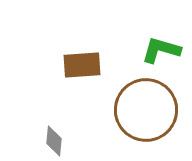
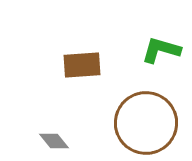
brown circle: moved 13 px down
gray diamond: rotated 44 degrees counterclockwise
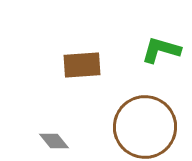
brown circle: moved 1 px left, 4 px down
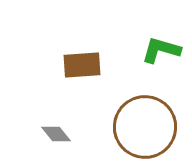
gray diamond: moved 2 px right, 7 px up
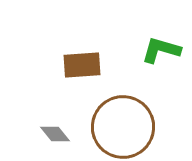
brown circle: moved 22 px left
gray diamond: moved 1 px left
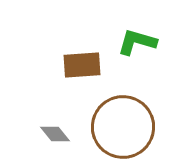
green L-shape: moved 24 px left, 8 px up
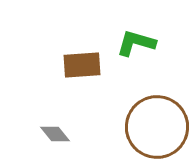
green L-shape: moved 1 px left, 1 px down
brown circle: moved 34 px right
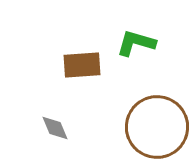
gray diamond: moved 6 px up; rotated 16 degrees clockwise
